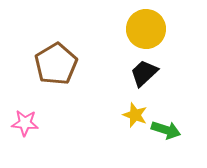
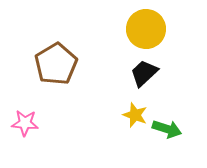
green arrow: moved 1 px right, 1 px up
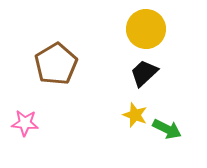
green arrow: rotated 8 degrees clockwise
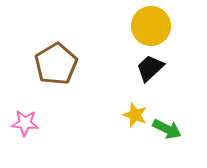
yellow circle: moved 5 px right, 3 px up
black trapezoid: moved 6 px right, 5 px up
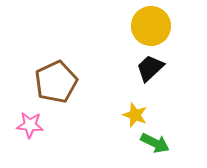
brown pentagon: moved 18 px down; rotated 6 degrees clockwise
pink star: moved 5 px right, 2 px down
green arrow: moved 12 px left, 14 px down
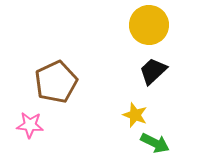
yellow circle: moved 2 px left, 1 px up
black trapezoid: moved 3 px right, 3 px down
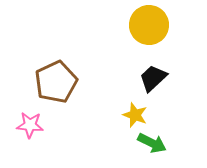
black trapezoid: moved 7 px down
green arrow: moved 3 px left
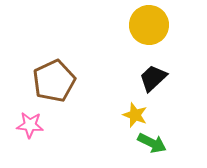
brown pentagon: moved 2 px left, 1 px up
